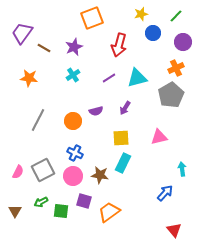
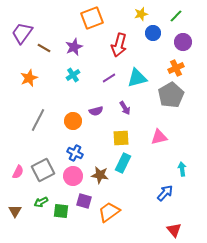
orange star: rotated 30 degrees counterclockwise
purple arrow: rotated 64 degrees counterclockwise
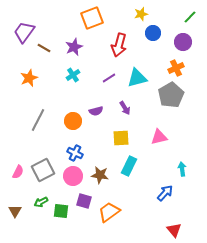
green line: moved 14 px right, 1 px down
purple trapezoid: moved 2 px right, 1 px up
cyan rectangle: moved 6 px right, 3 px down
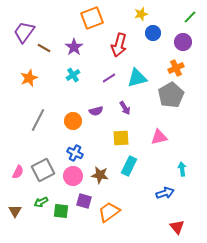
purple star: rotated 12 degrees counterclockwise
blue arrow: rotated 30 degrees clockwise
red triangle: moved 3 px right, 3 px up
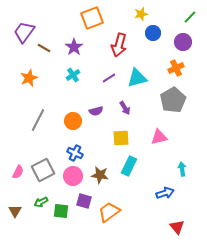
gray pentagon: moved 2 px right, 5 px down
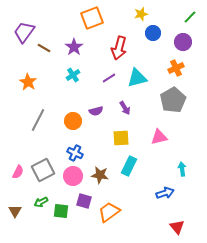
red arrow: moved 3 px down
orange star: moved 1 px left, 4 px down; rotated 18 degrees counterclockwise
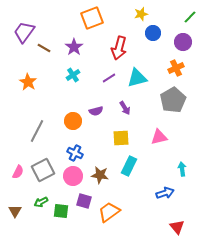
gray line: moved 1 px left, 11 px down
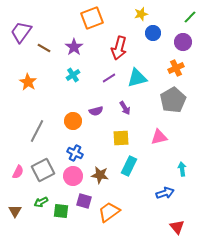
purple trapezoid: moved 3 px left
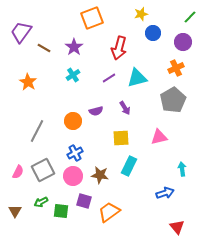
blue cross: rotated 35 degrees clockwise
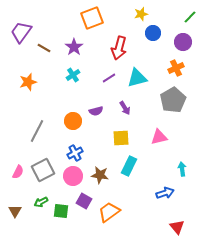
orange star: rotated 24 degrees clockwise
purple square: rotated 14 degrees clockwise
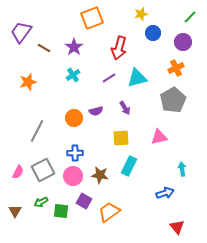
orange circle: moved 1 px right, 3 px up
blue cross: rotated 28 degrees clockwise
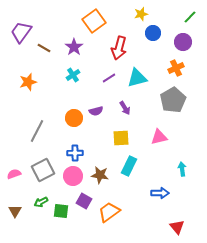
orange square: moved 2 px right, 3 px down; rotated 15 degrees counterclockwise
pink semicircle: moved 4 px left, 2 px down; rotated 136 degrees counterclockwise
blue arrow: moved 5 px left; rotated 18 degrees clockwise
